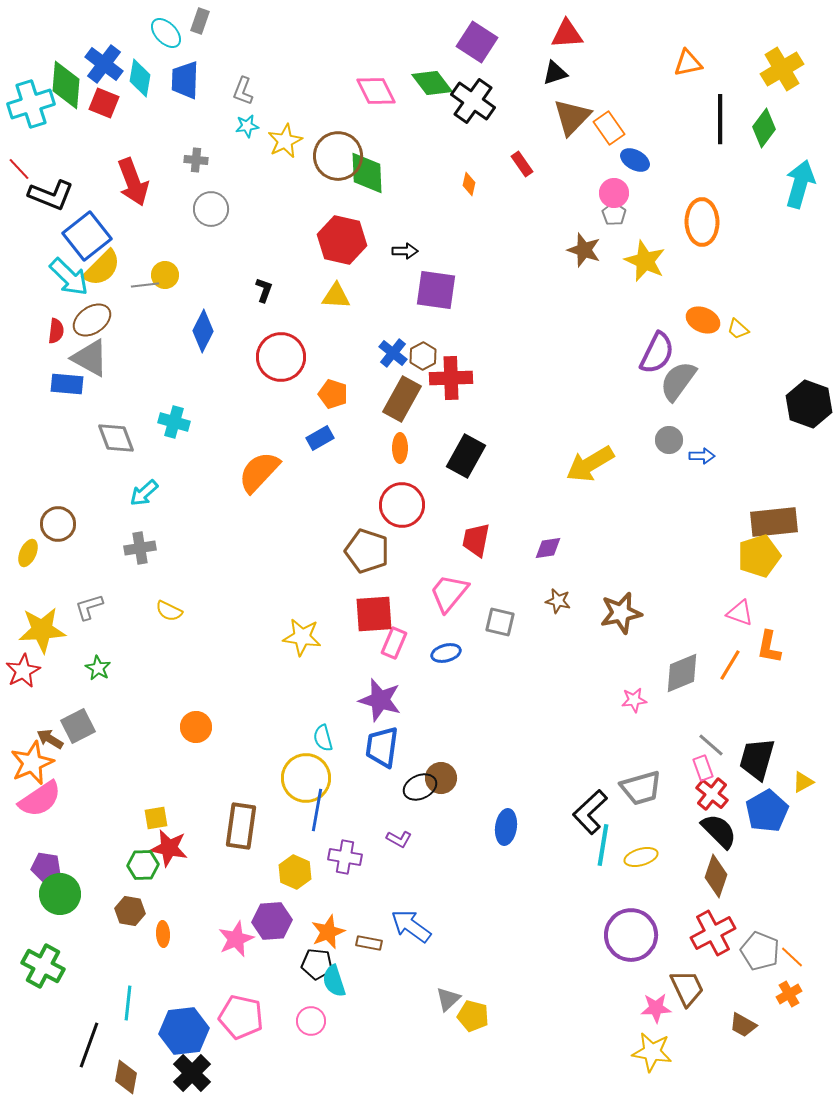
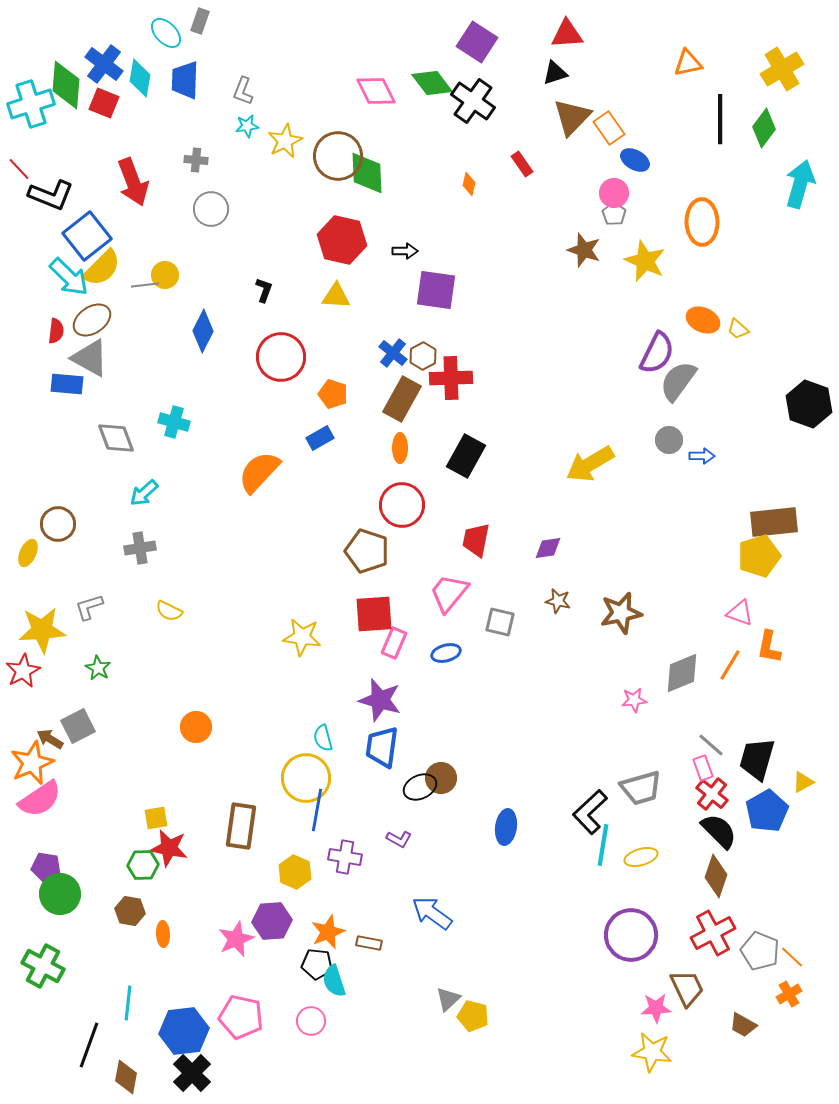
blue arrow at (411, 926): moved 21 px right, 13 px up
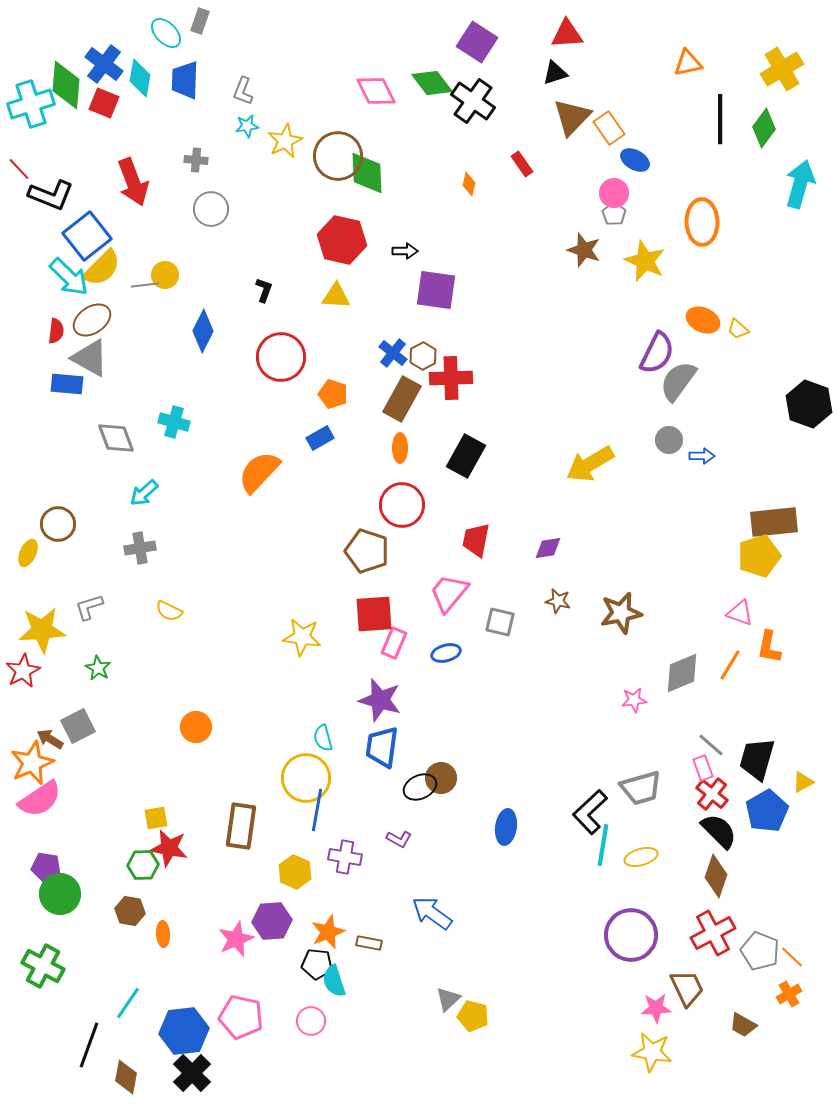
cyan line at (128, 1003): rotated 28 degrees clockwise
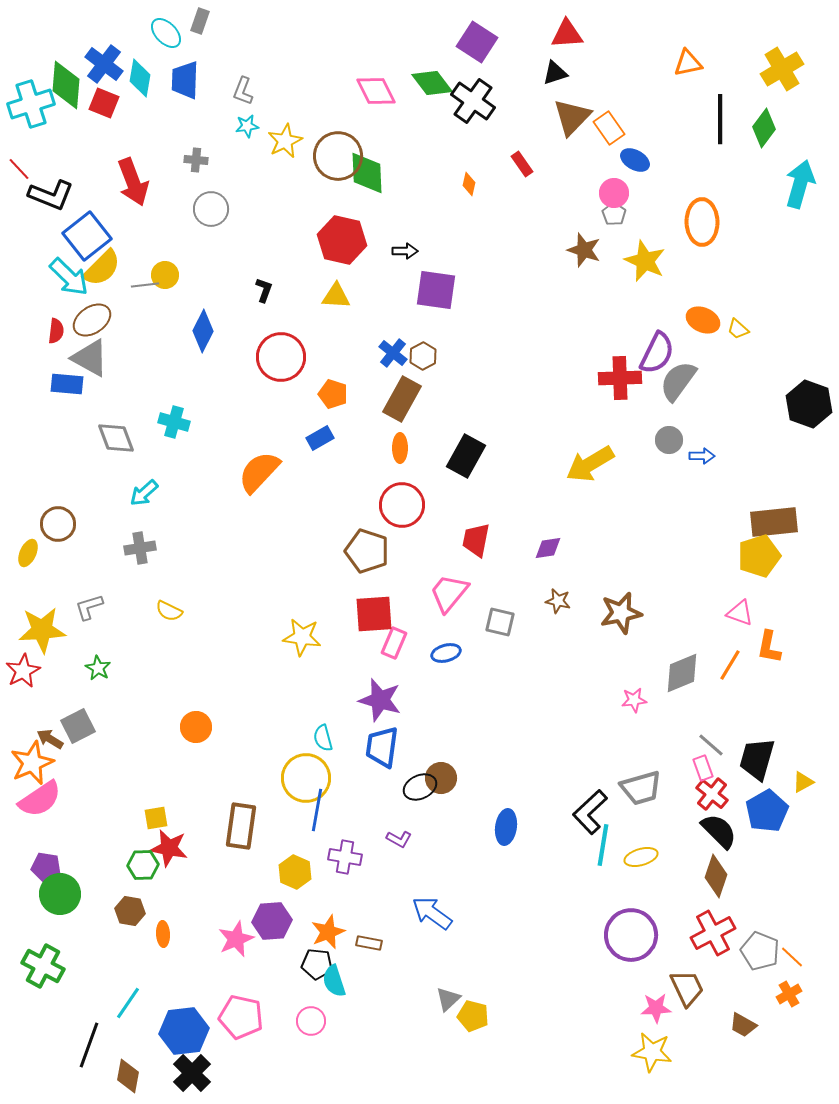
red cross at (451, 378): moved 169 px right
brown diamond at (126, 1077): moved 2 px right, 1 px up
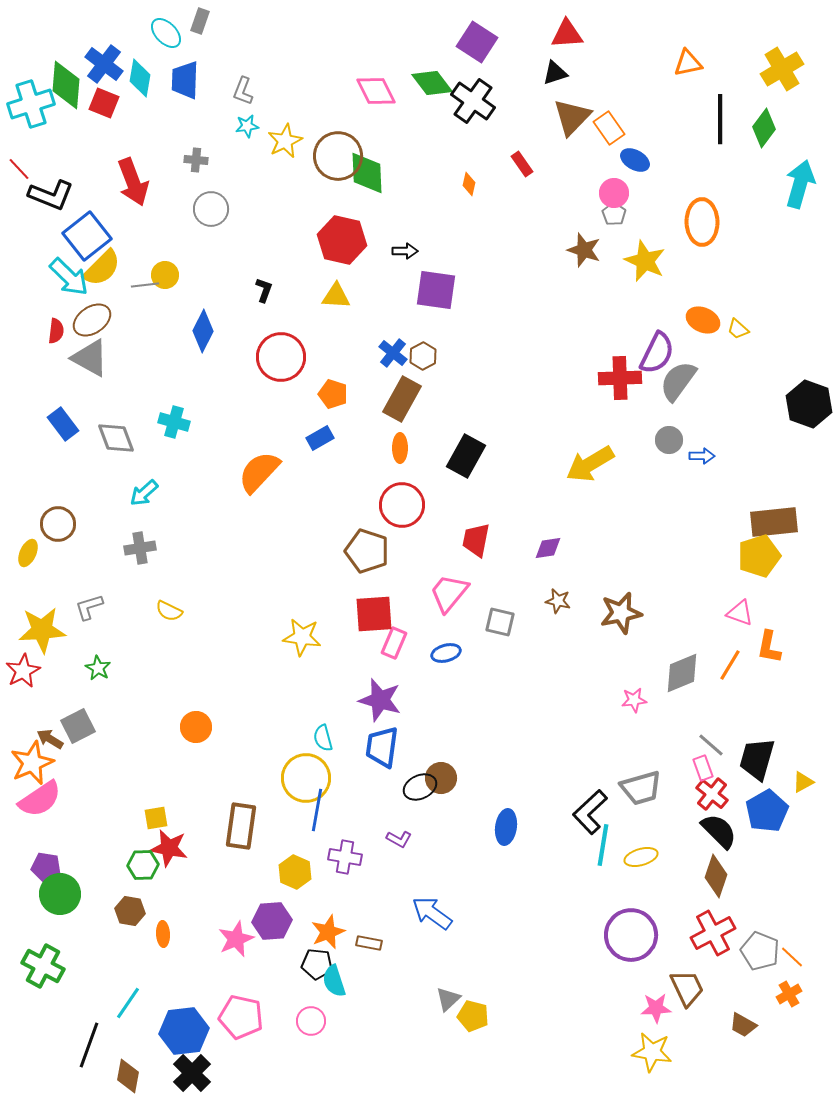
blue rectangle at (67, 384): moved 4 px left, 40 px down; rotated 48 degrees clockwise
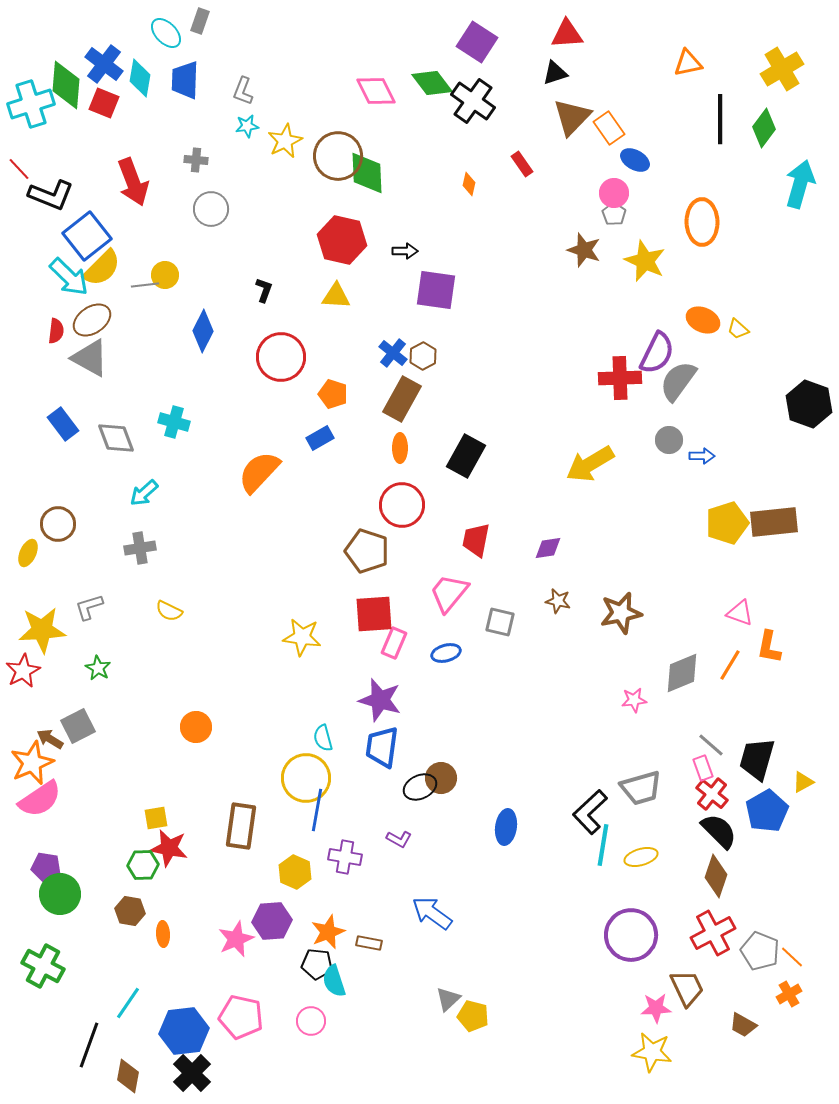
yellow pentagon at (759, 556): moved 32 px left, 33 px up
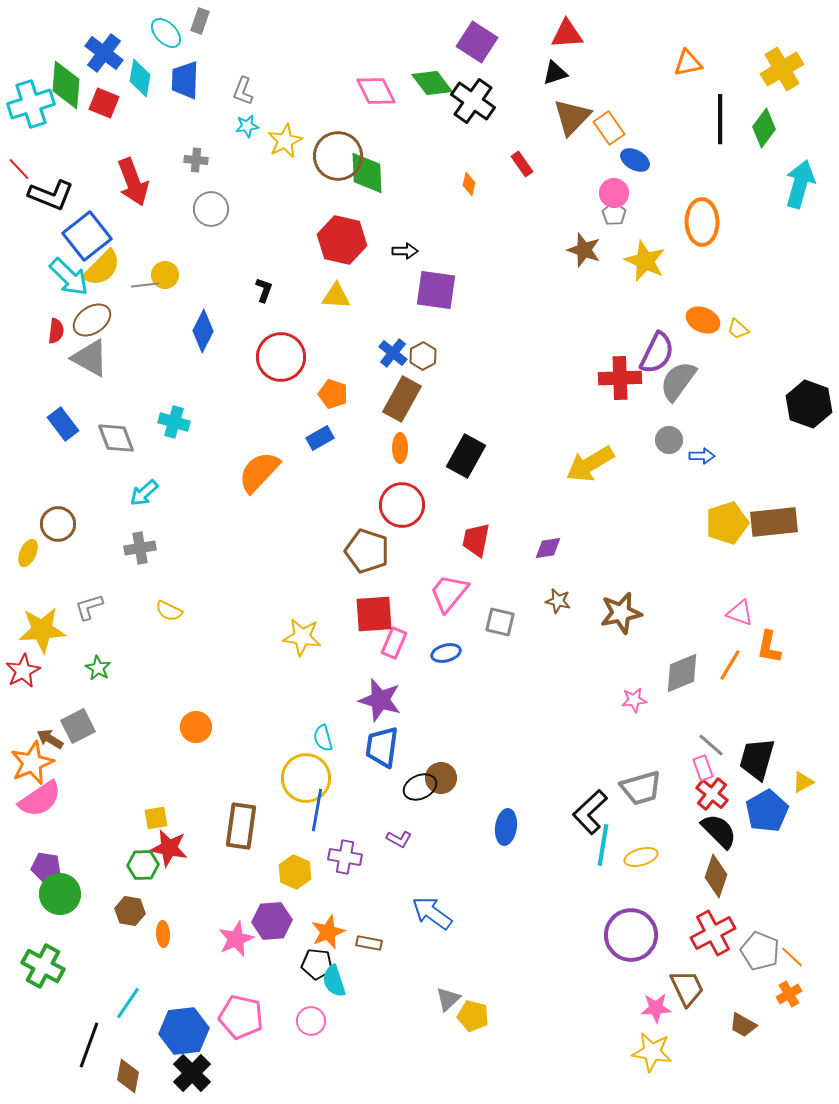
blue cross at (104, 64): moved 11 px up
